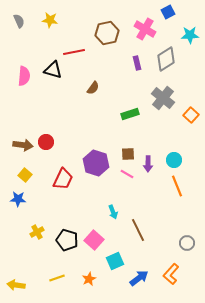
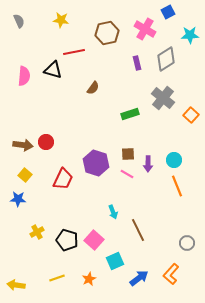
yellow star: moved 11 px right
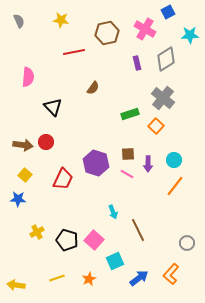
black triangle: moved 37 px down; rotated 30 degrees clockwise
pink semicircle: moved 4 px right, 1 px down
orange square: moved 35 px left, 11 px down
orange line: moved 2 px left; rotated 60 degrees clockwise
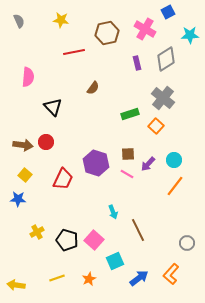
purple arrow: rotated 42 degrees clockwise
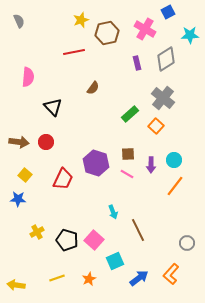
yellow star: moved 20 px right; rotated 28 degrees counterclockwise
green rectangle: rotated 24 degrees counterclockwise
brown arrow: moved 4 px left, 3 px up
purple arrow: moved 3 px right, 1 px down; rotated 42 degrees counterclockwise
